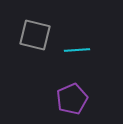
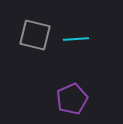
cyan line: moved 1 px left, 11 px up
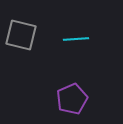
gray square: moved 14 px left
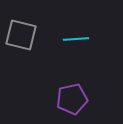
purple pentagon: rotated 12 degrees clockwise
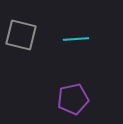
purple pentagon: moved 1 px right
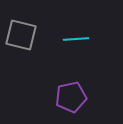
purple pentagon: moved 2 px left, 2 px up
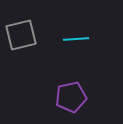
gray square: rotated 28 degrees counterclockwise
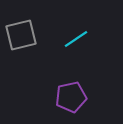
cyan line: rotated 30 degrees counterclockwise
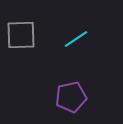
gray square: rotated 12 degrees clockwise
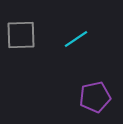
purple pentagon: moved 24 px right
